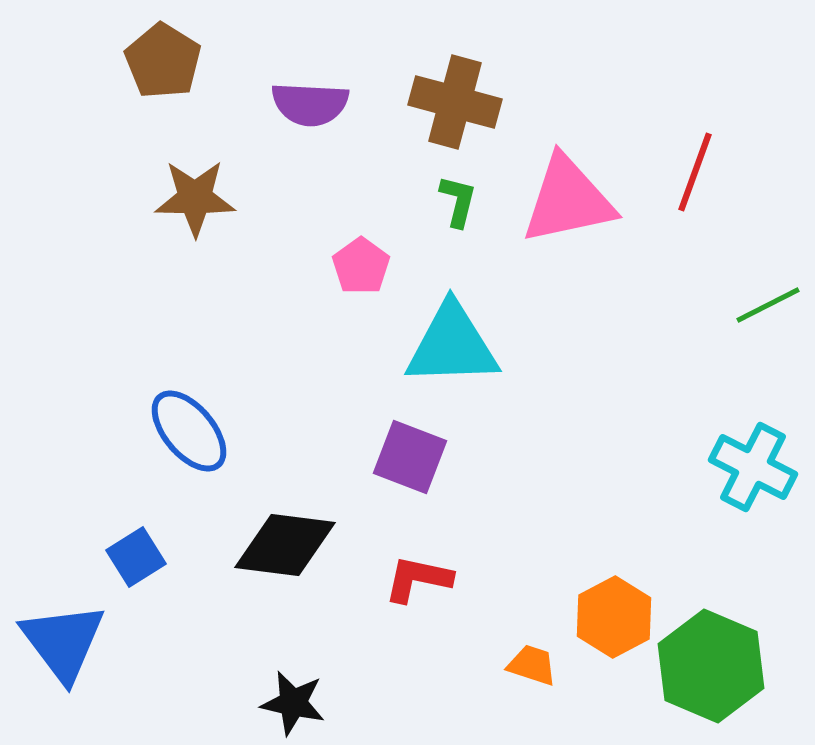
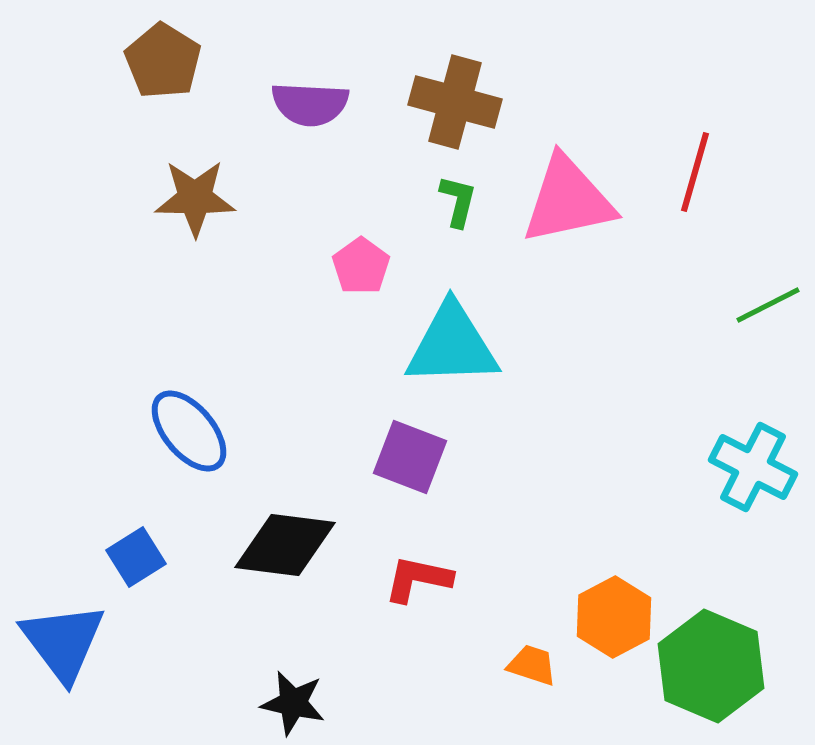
red line: rotated 4 degrees counterclockwise
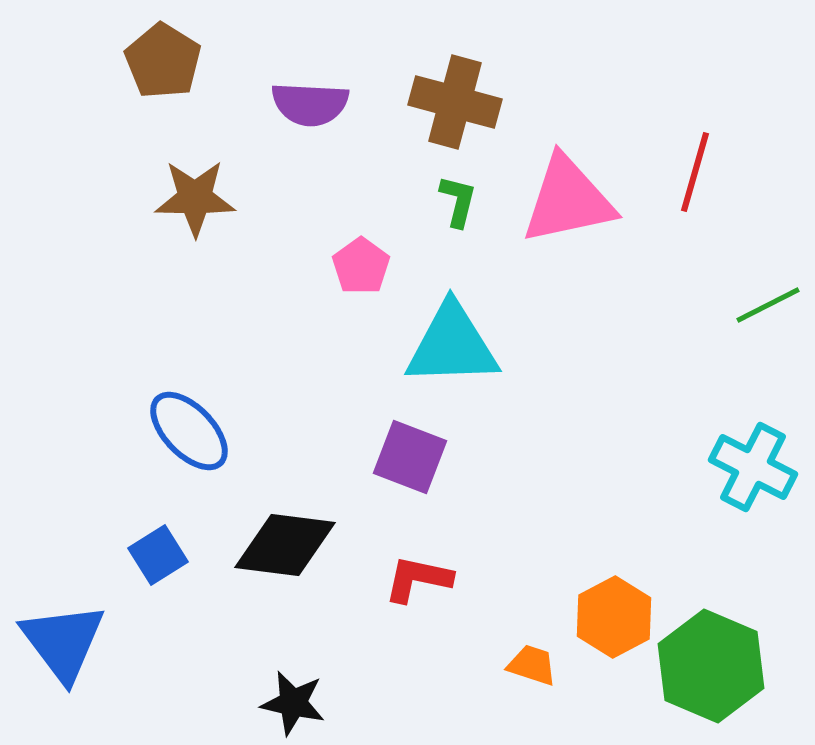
blue ellipse: rotated 4 degrees counterclockwise
blue square: moved 22 px right, 2 px up
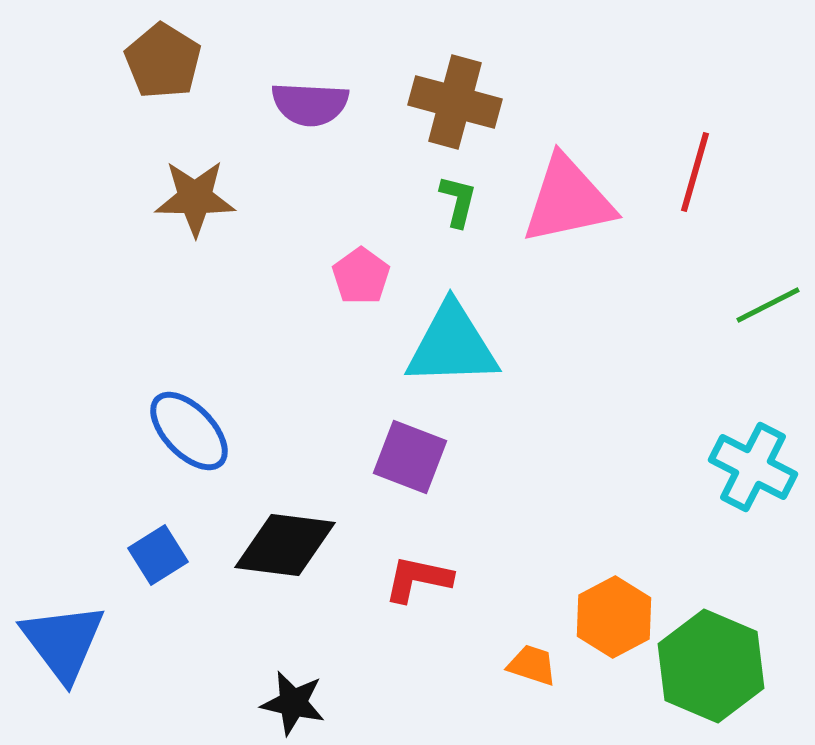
pink pentagon: moved 10 px down
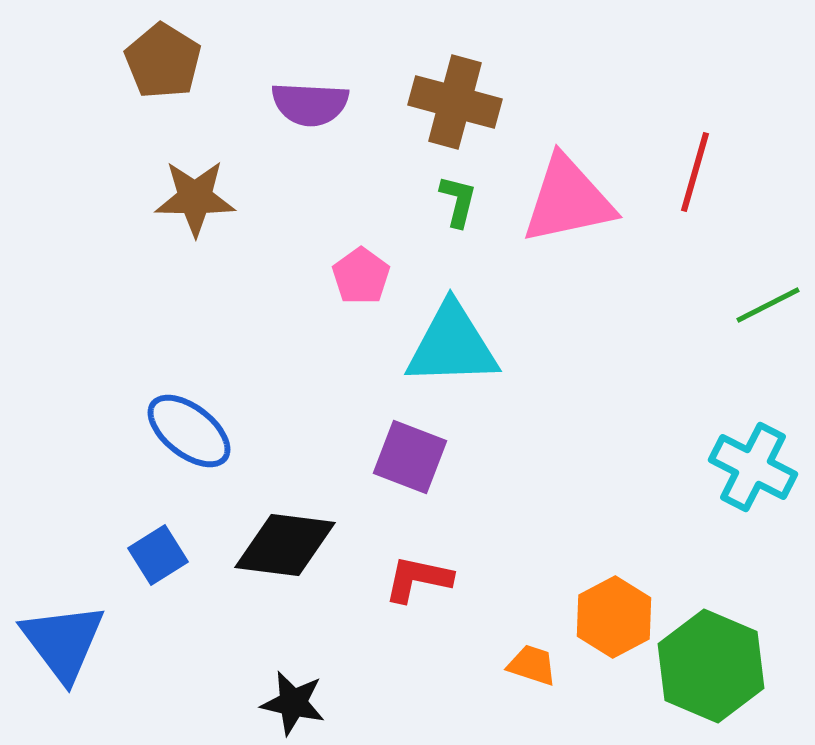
blue ellipse: rotated 8 degrees counterclockwise
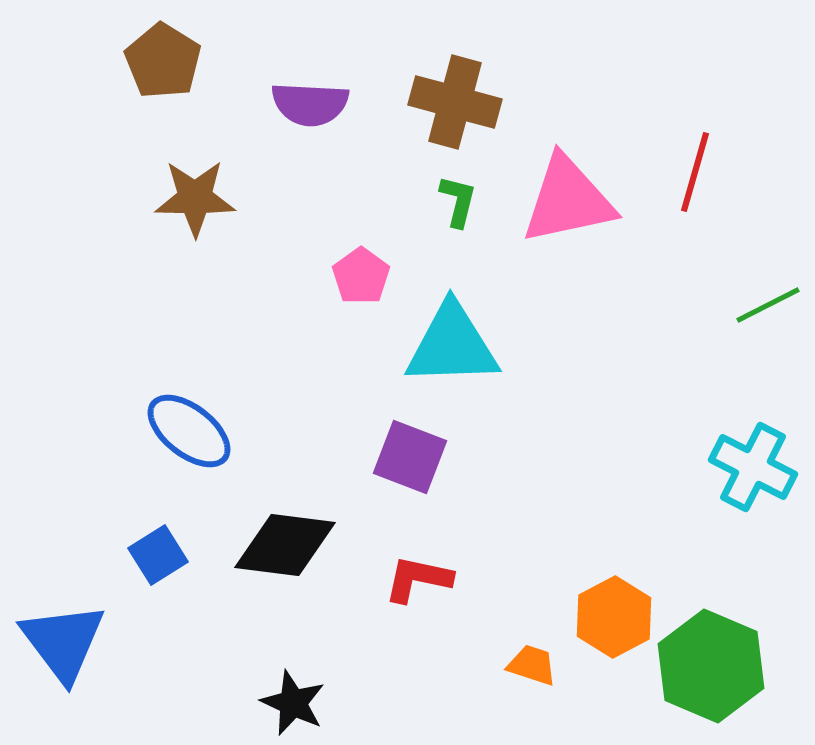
black star: rotated 12 degrees clockwise
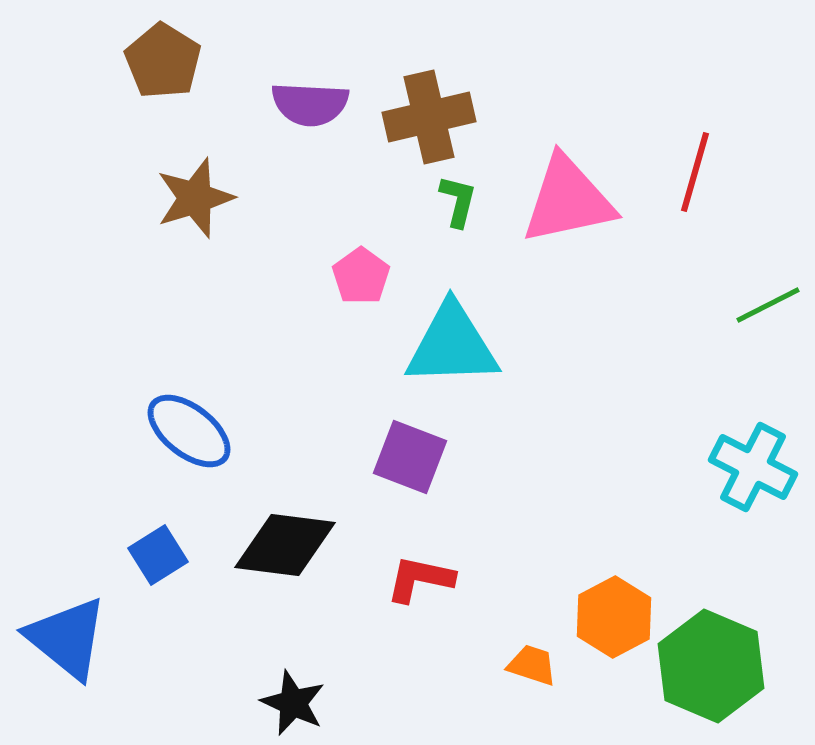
brown cross: moved 26 px left, 15 px down; rotated 28 degrees counterclockwise
brown star: rotated 18 degrees counterclockwise
red L-shape: moved 2 px right
blue triangle: moved 4 px right, 4 px up; rotated 14 degrees counterclockwise
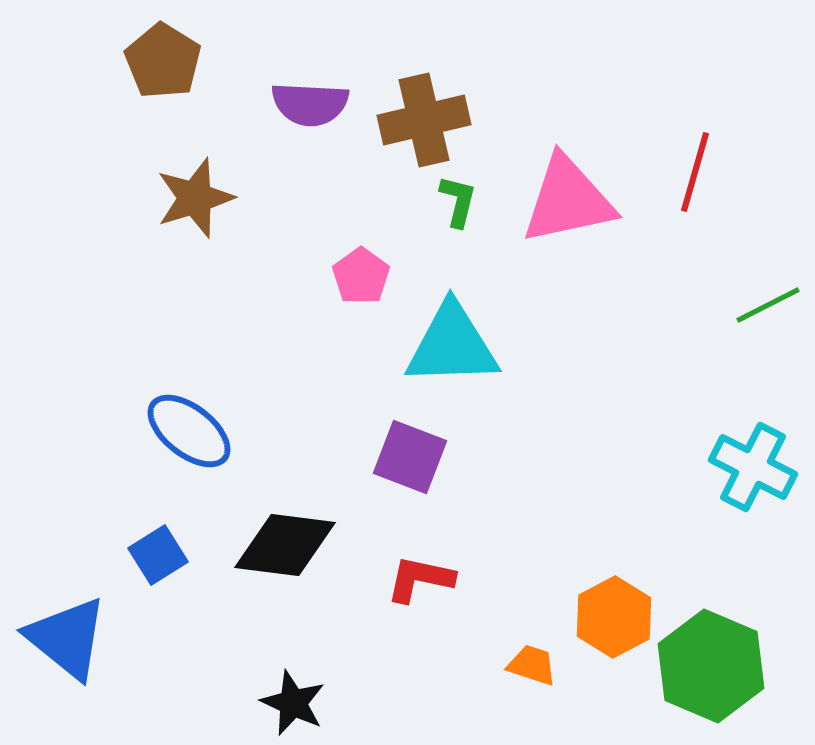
brown cross: moved 5 px left, 3 px down
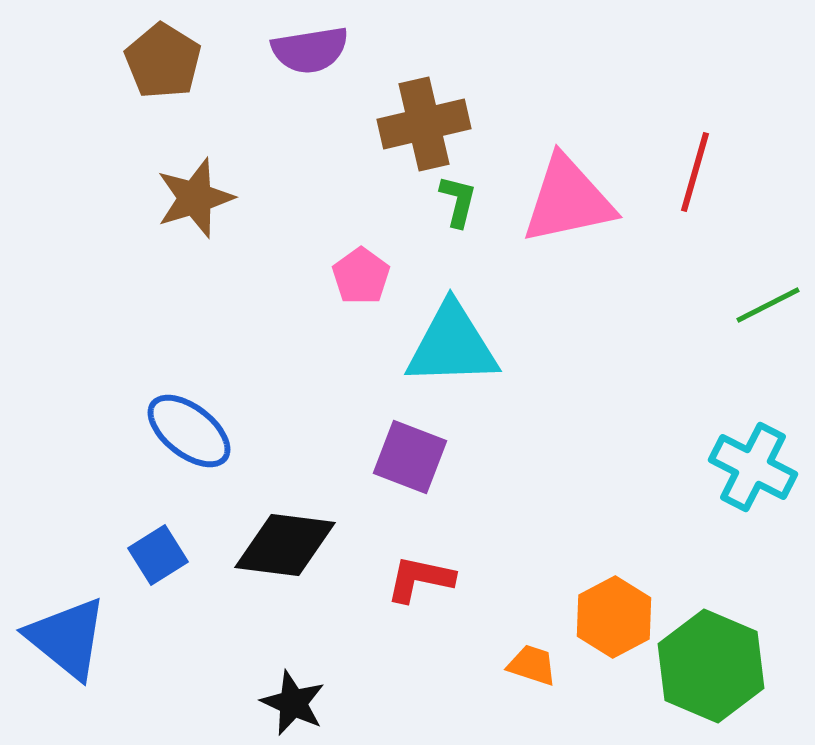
purple semicircle: moved 54 px up; rotated 12 degrees counterclockwise
brown cross: moved 4 px down
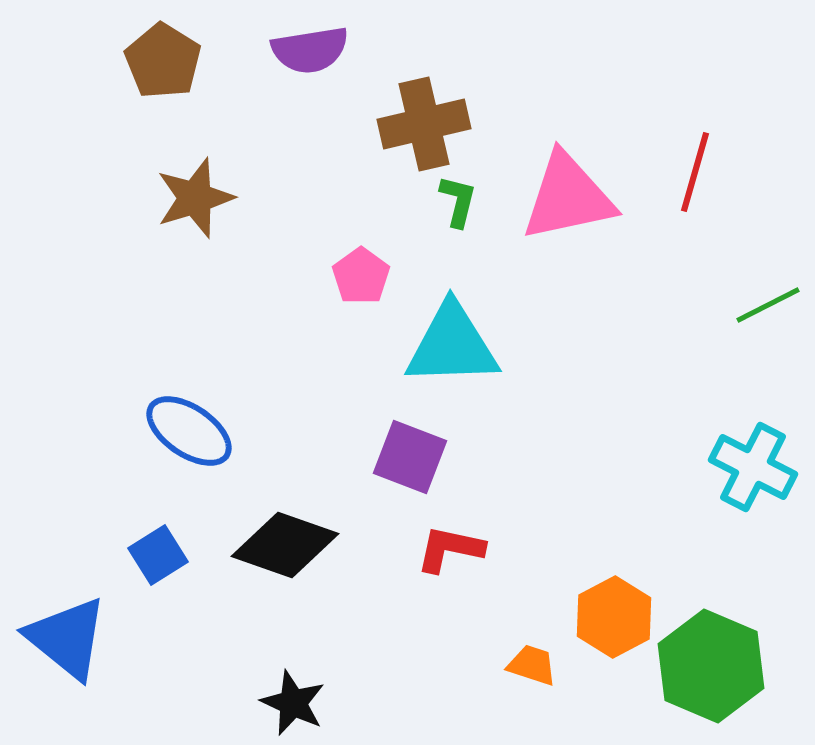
pink triangle: moved 3 px up
blue ellipse: rotated 4 degrees counterclockwise
black diamond: rotated 12 degrees clockwise
red L-shape: moved 30 px right, 30 px up
